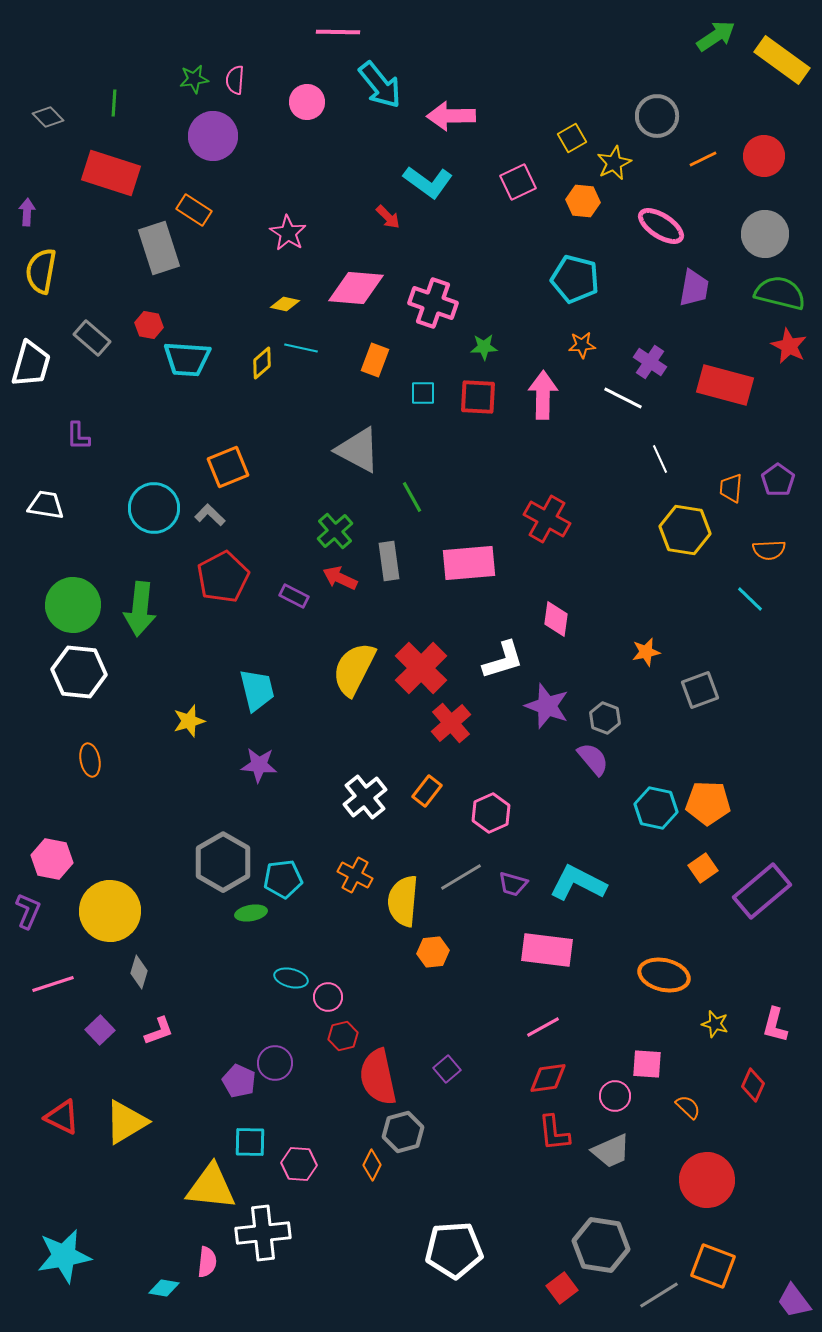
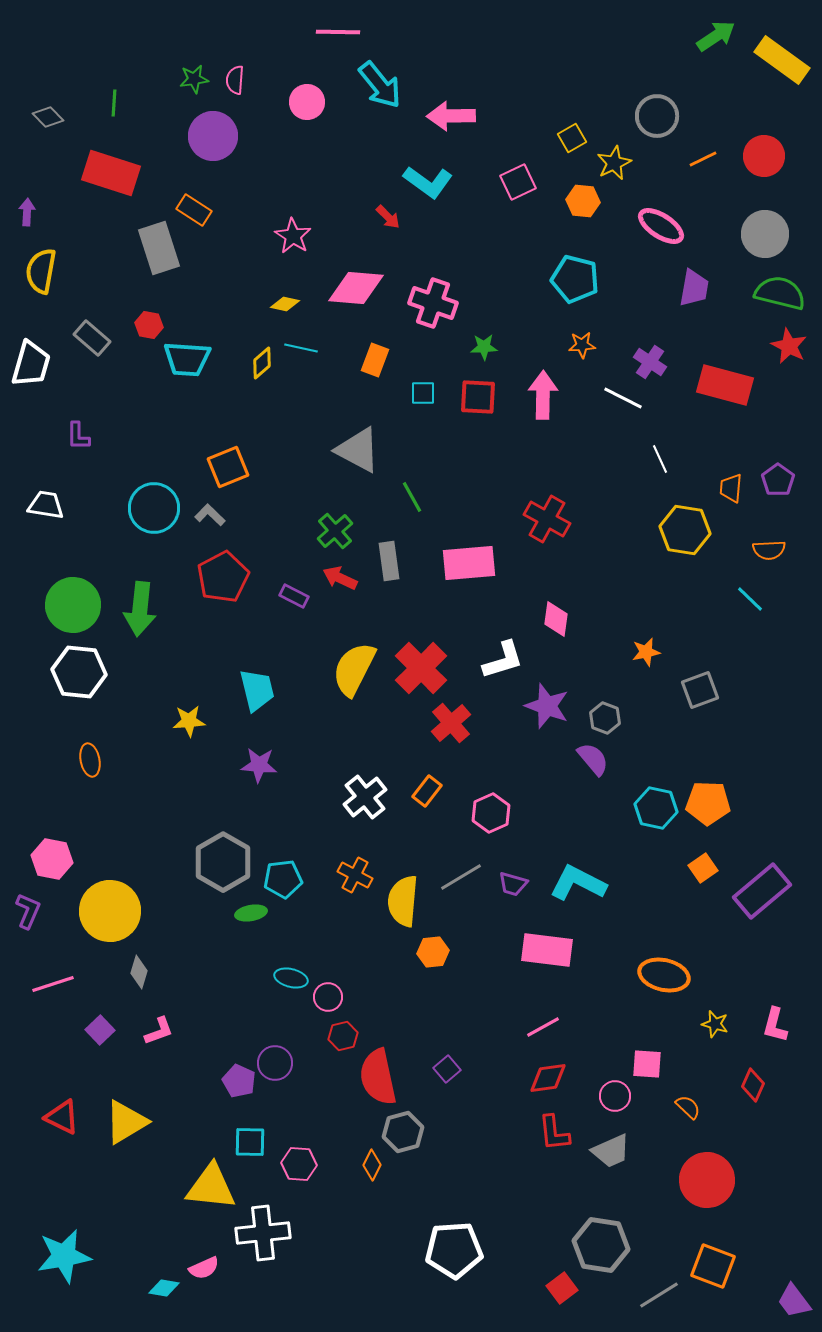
pink star at (288, 233): moved 5 px right, 3 px down
yellow star at (189, 721): rotated 12 degrees clockwise
pink semicircle at (207, 1262): moved 3 px left, 6 px down; rotated 60 degrees clockwise
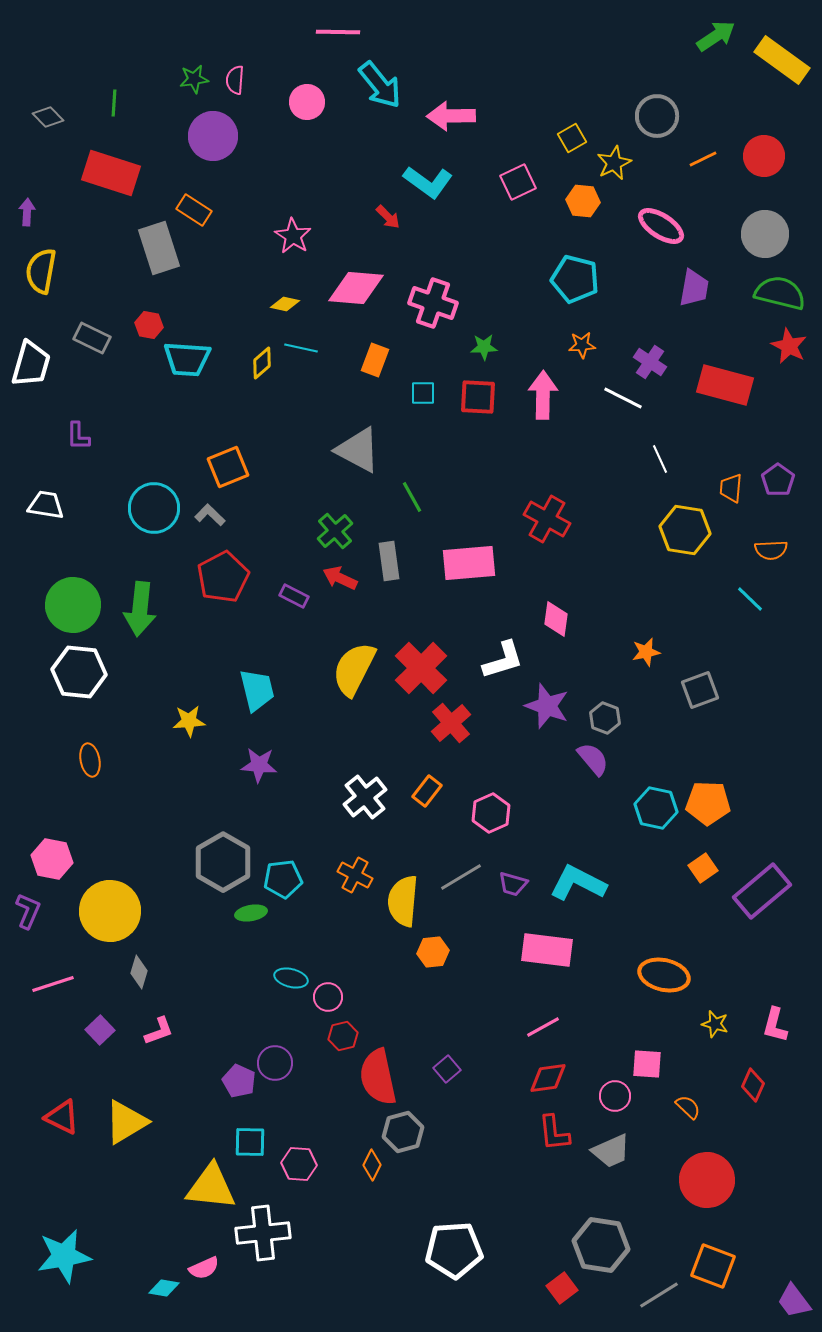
gray rectangle at (92, 338): rotated 15 degrees counterclockwise
orange semicircle at (769, 550): moved 2 px right
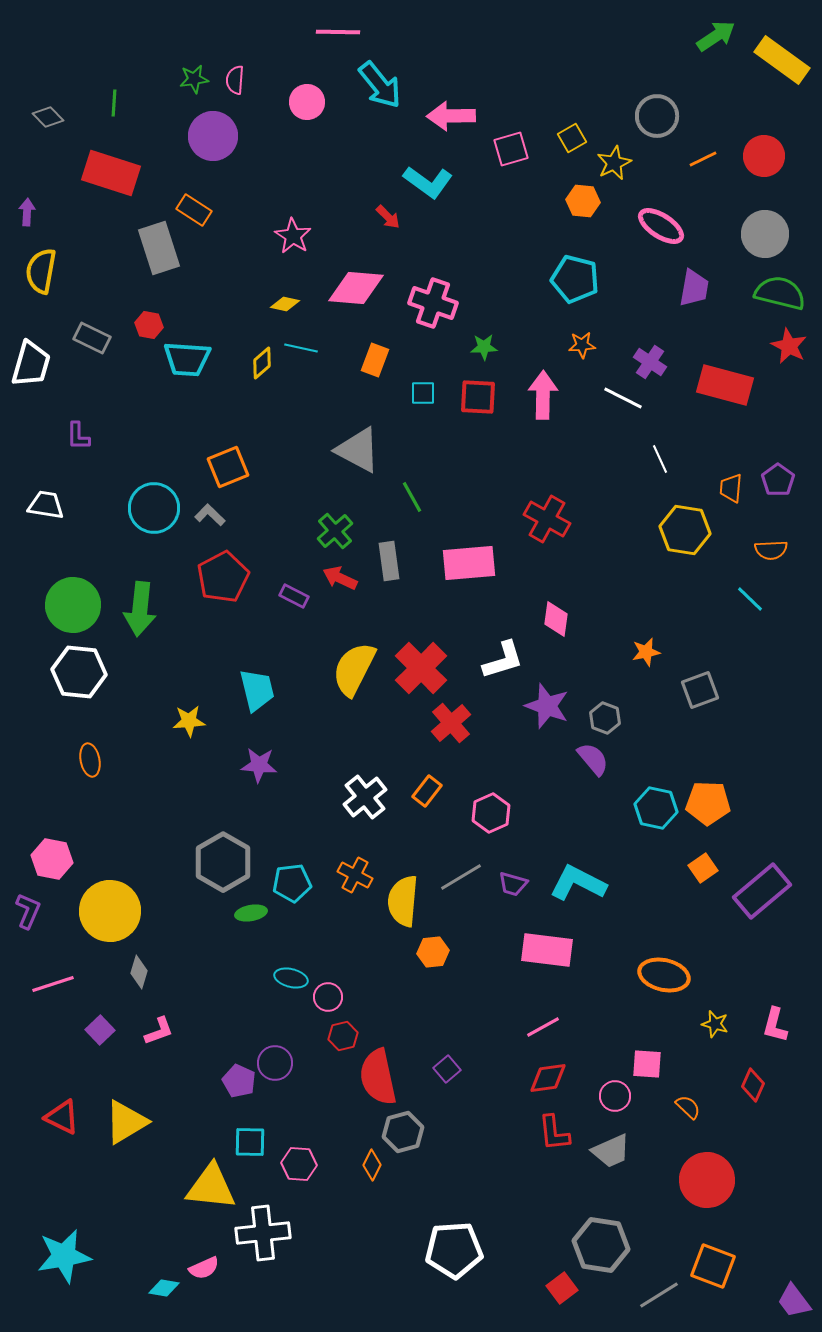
pink square at (518, 182): moved 7 px left, 33 px up; rotated 9 degrees clockwise
cyan pentagon at (283, 879): moved 9 px right, 4 px down
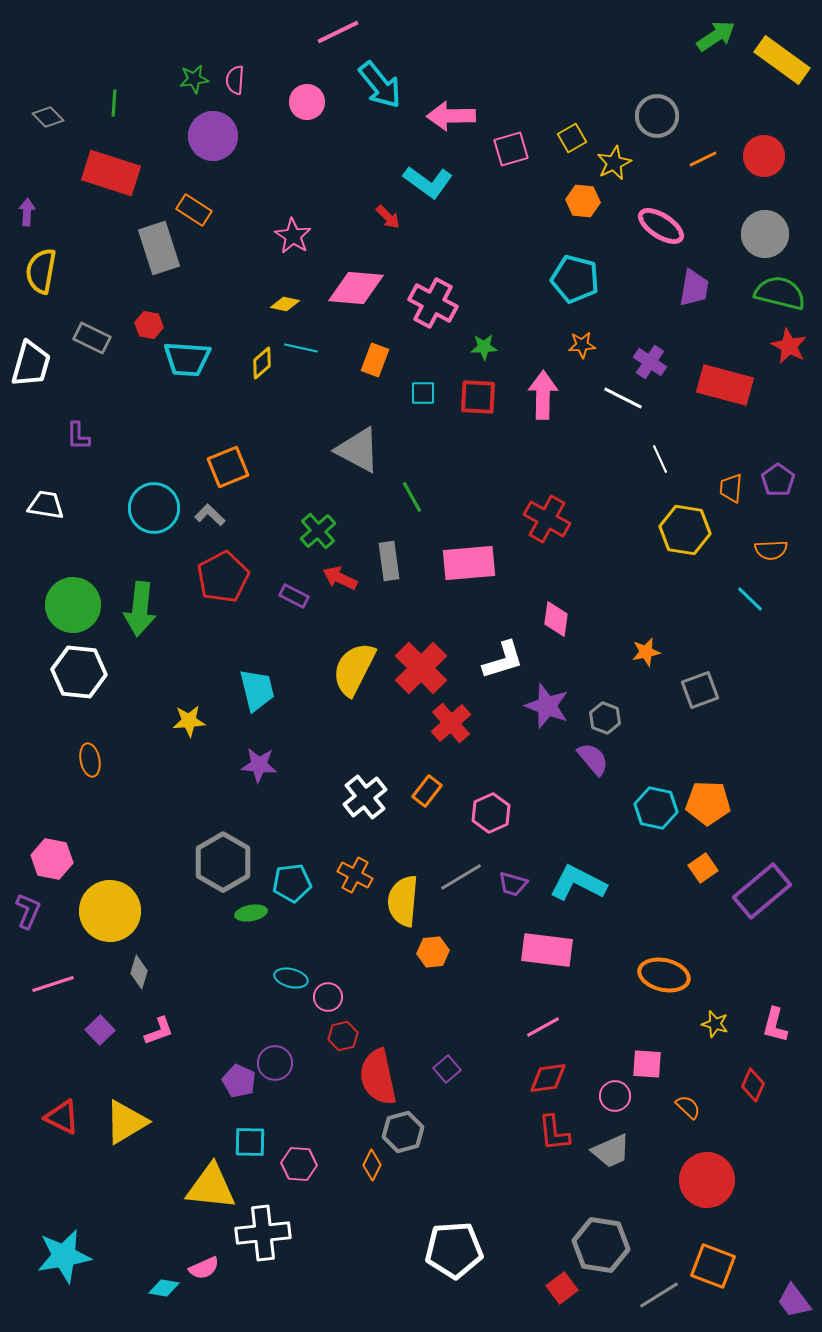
pink line at (338, 32): rotated 27 degrees counterclockwise
pink cross at (433, 303): rotated 9 degrees clockwise
green cross at (335, 531): moved 17 px left
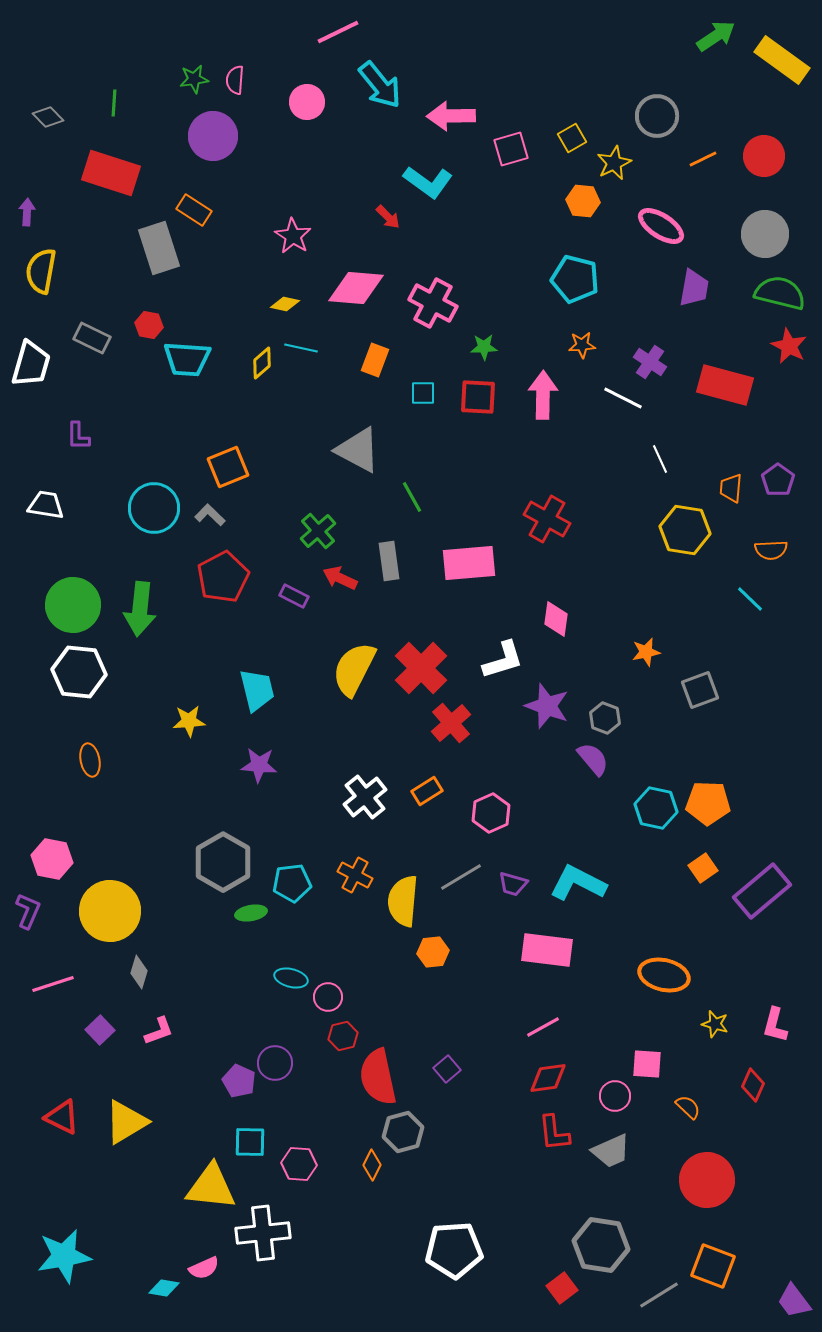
orange rectangle at (427, 791): rotated 20 degrees clockwise
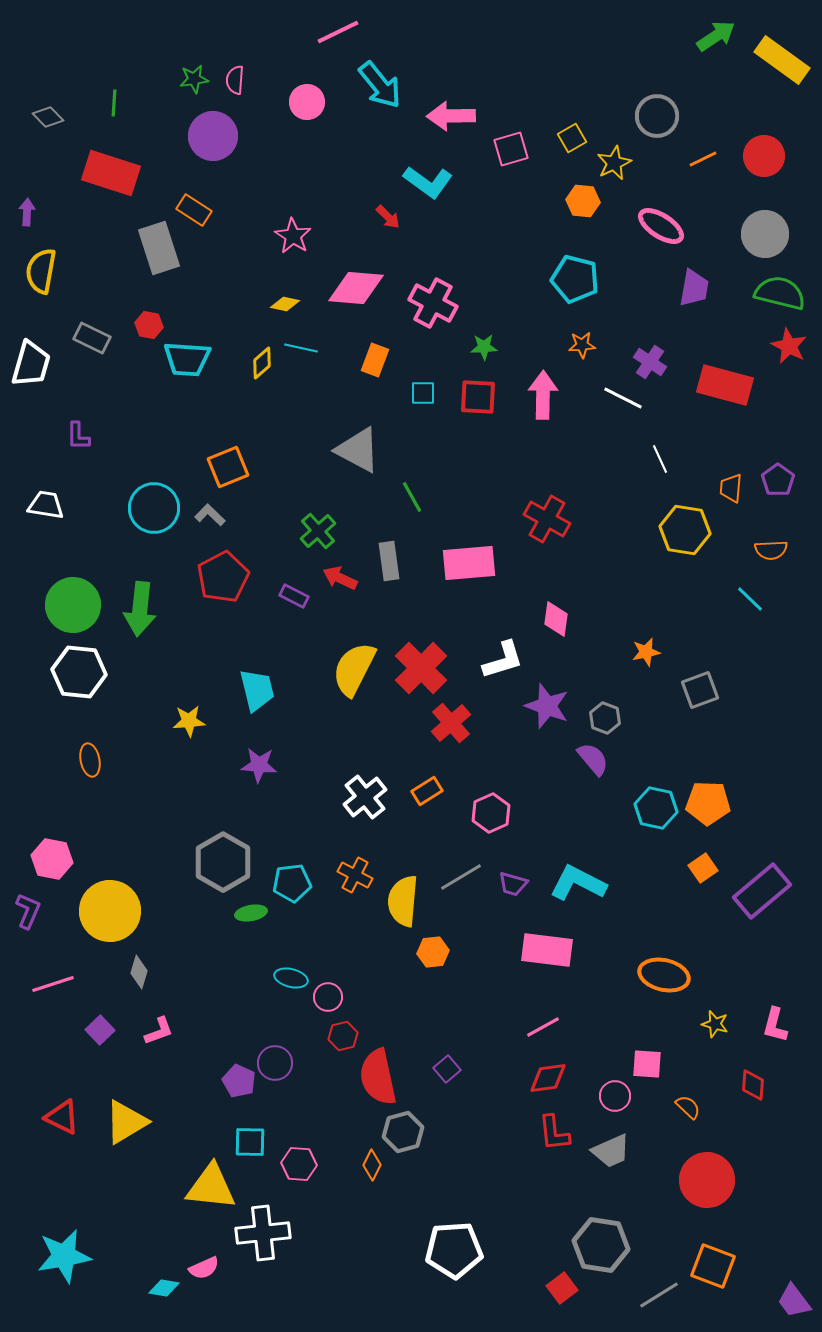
red diamond at (753, 1085): rotated 20 degrees counterclockwise
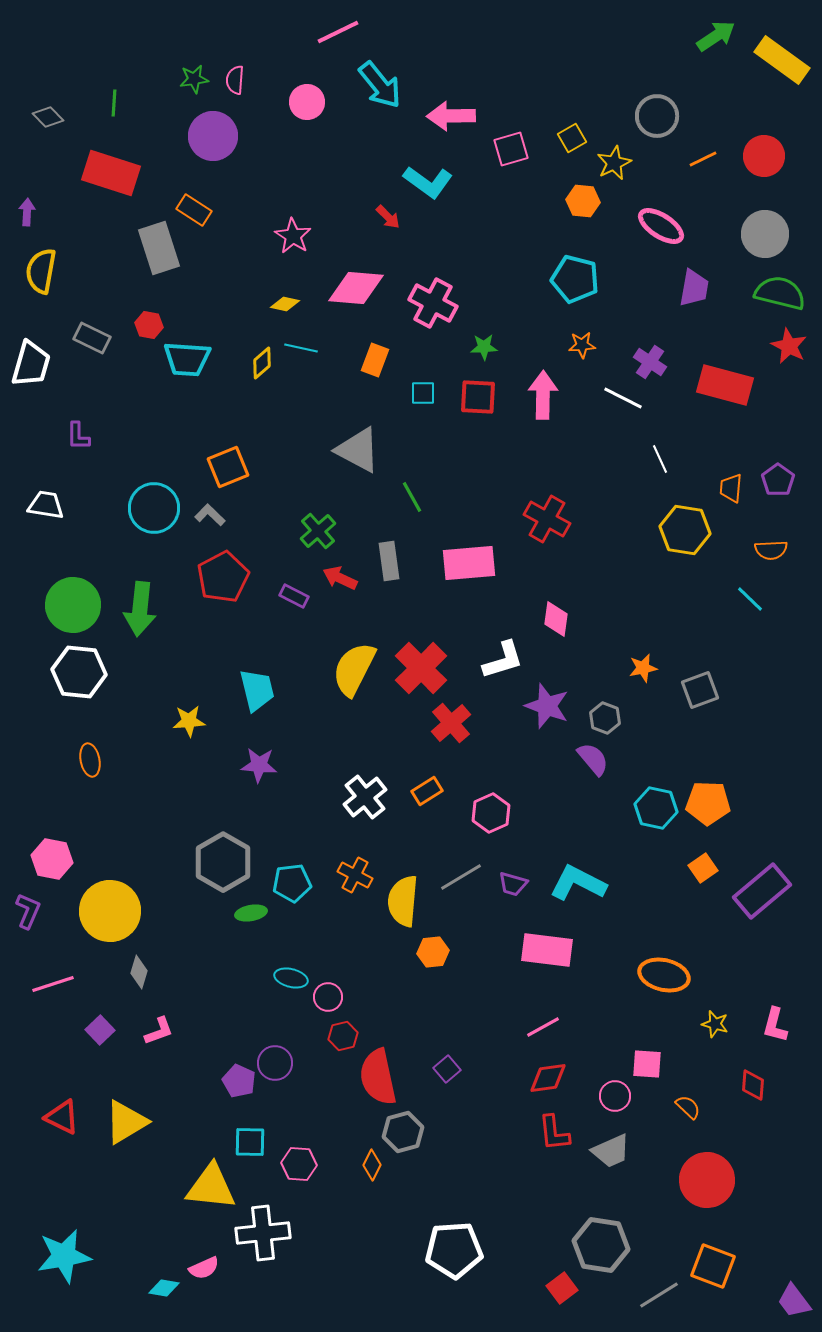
orange star at (646, 652): moved 3 px left, 16 px down
